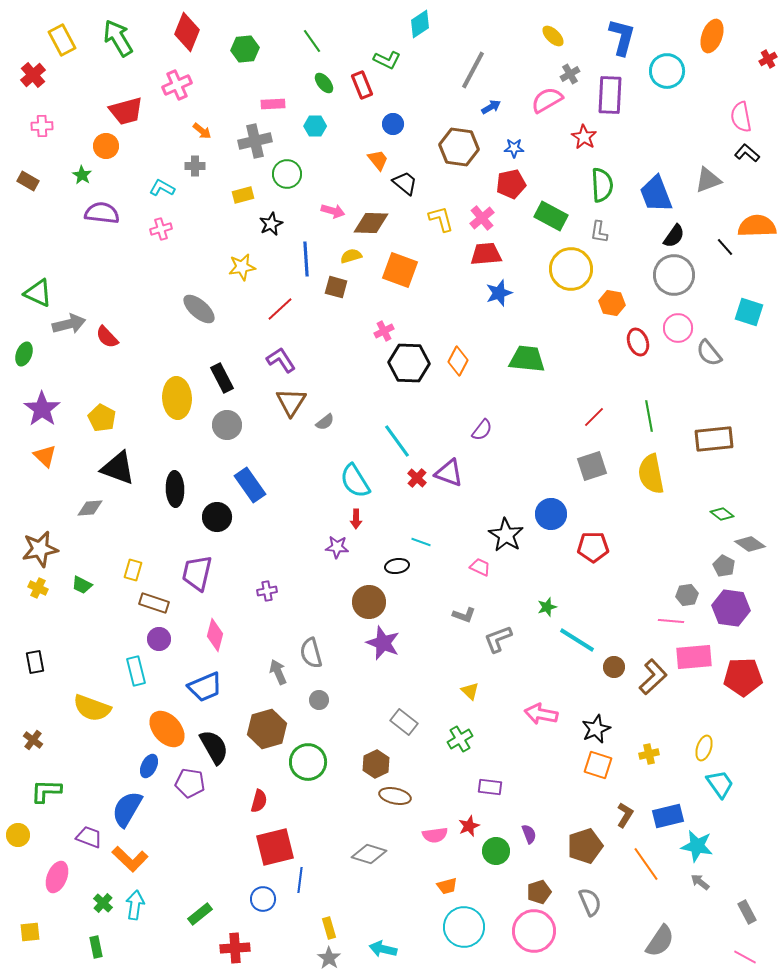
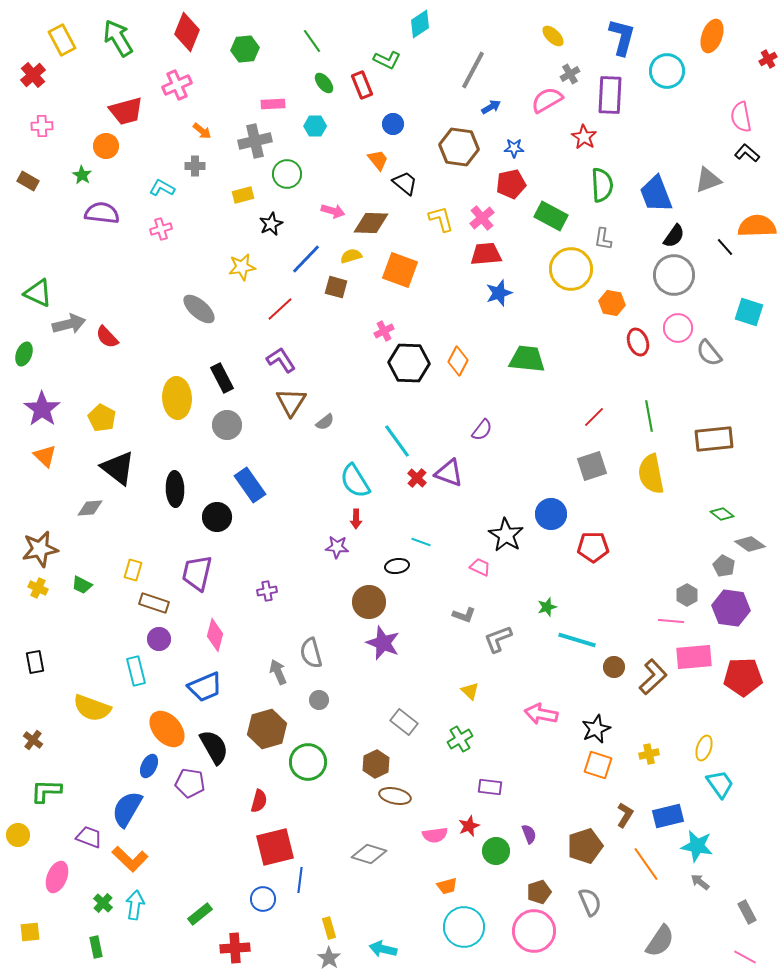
gray L-shape at (599, 232): moved 4 px right, 7 px down
blue line at (306, 259): rotated 48 degrees clockwise
black triangle at (118, 468): rotated 18 degrees clockwise
gray hexagon at (687, 595): rotated 20 degrees counterclockwise
cyan line at (577, 640): rotated 15 degrees counterclockwise
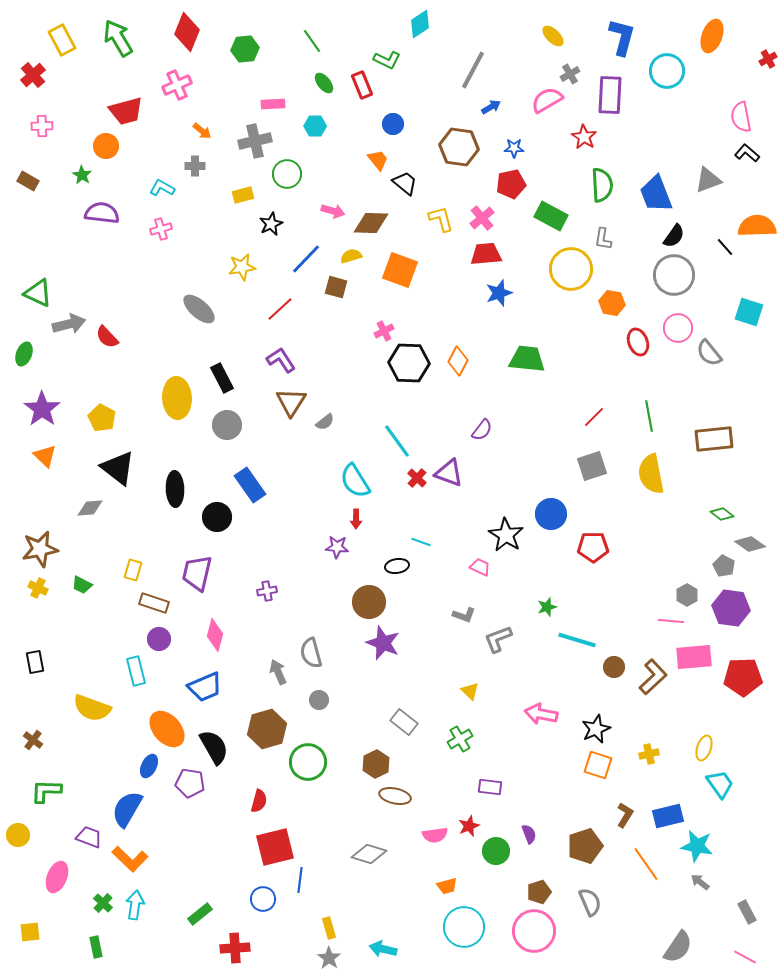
gray semicircle at (660, 941): moved 18 px right, 6 px down
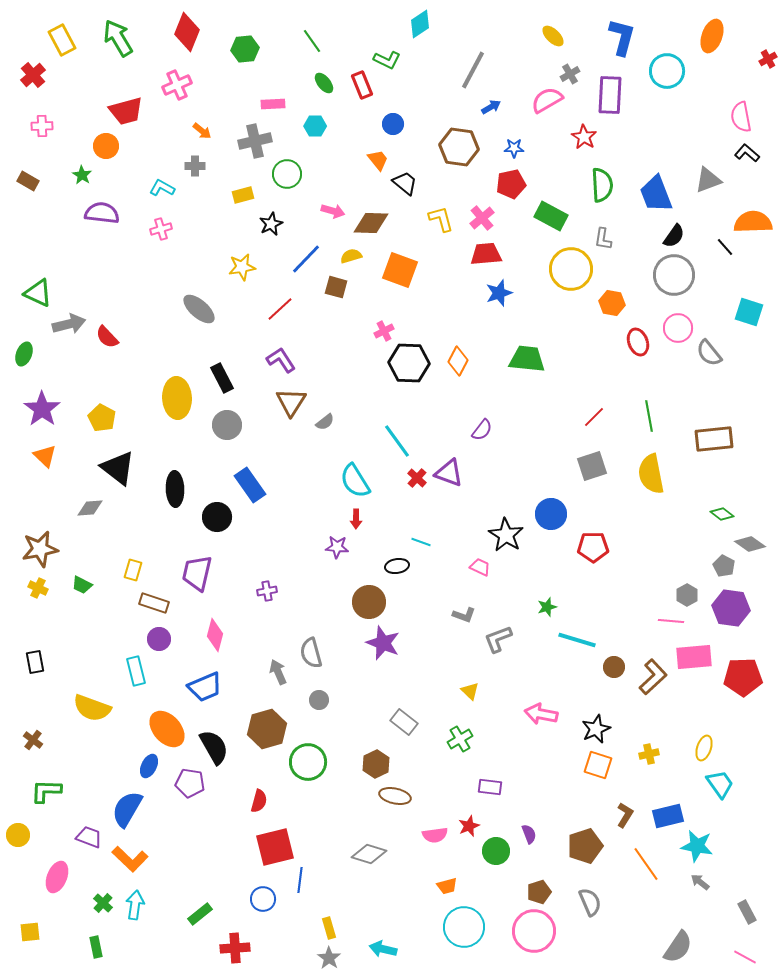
orange semicircle at (757, 226): moved 4 px left, 4 px up
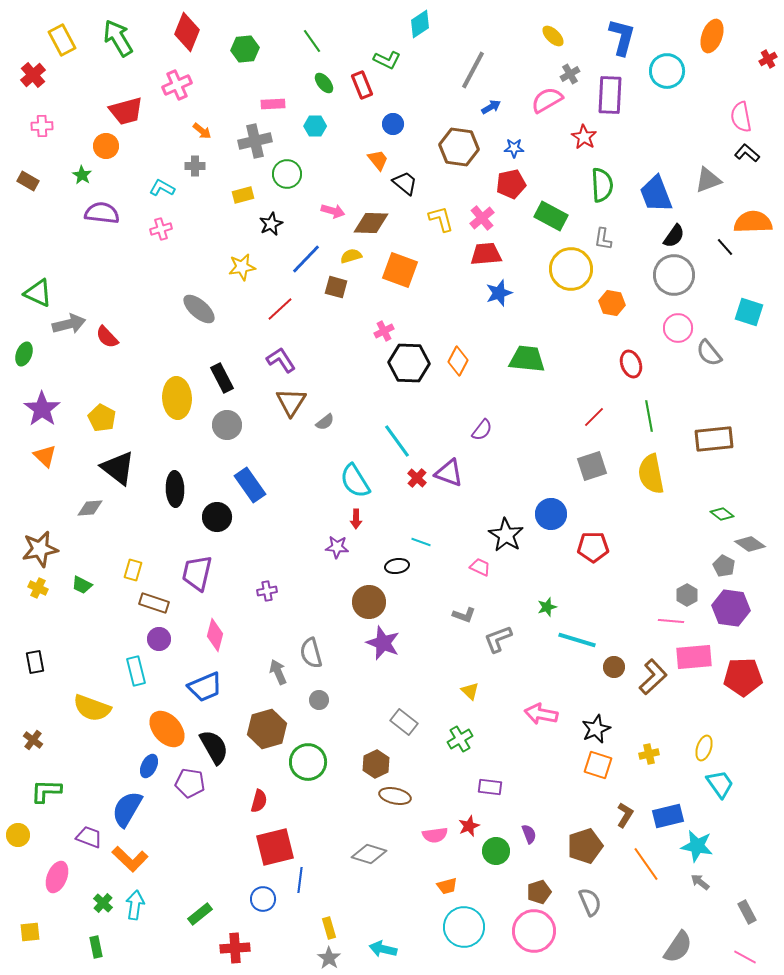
red ellipse at (638, 342): moved 7 px left, 22 px down
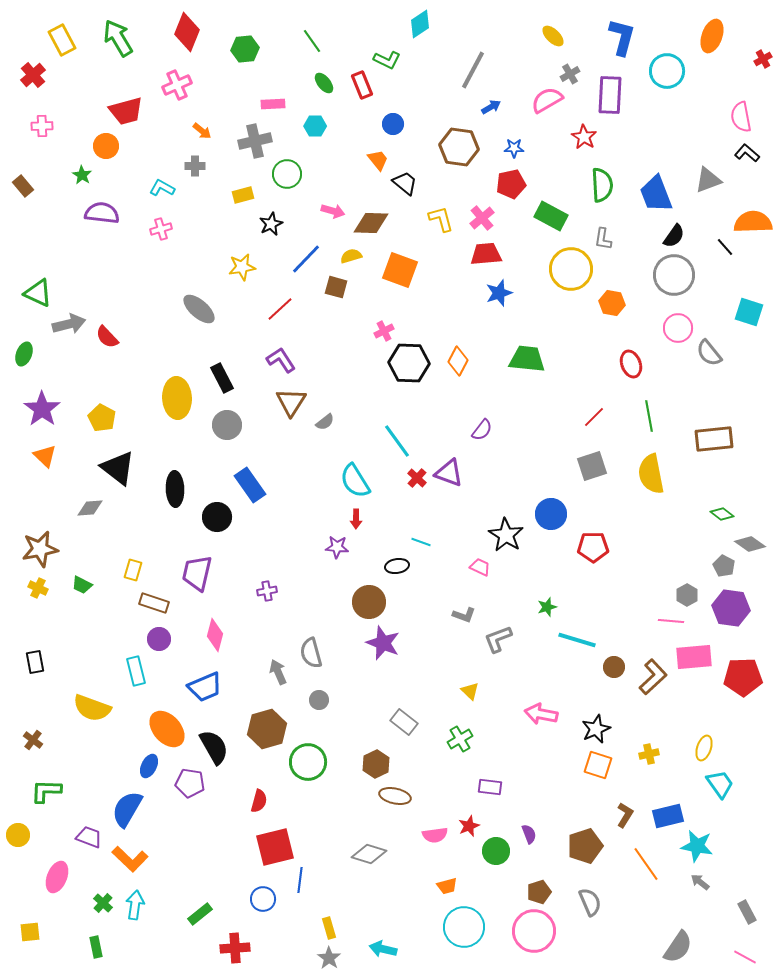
red cross at (768, 59): moved 5 px left
brown rectangle at (28, 181): moved 5 px left, 5 px down; rotated 20 degrees clockwise
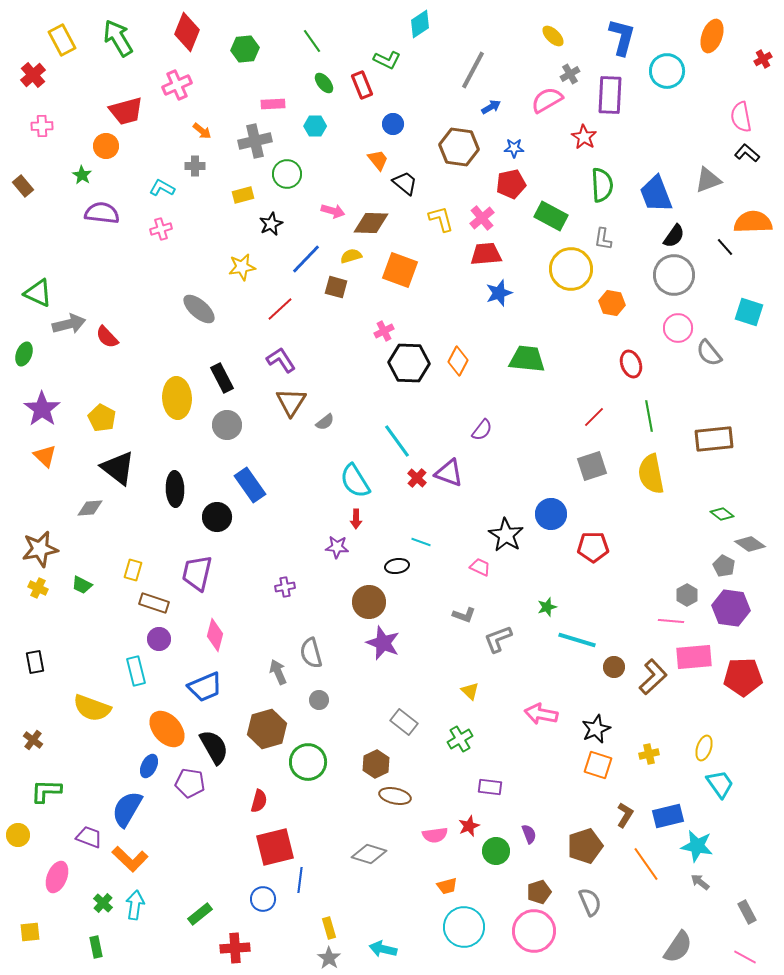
purple cross at (267, 591): moved 18 px right, 4 px up
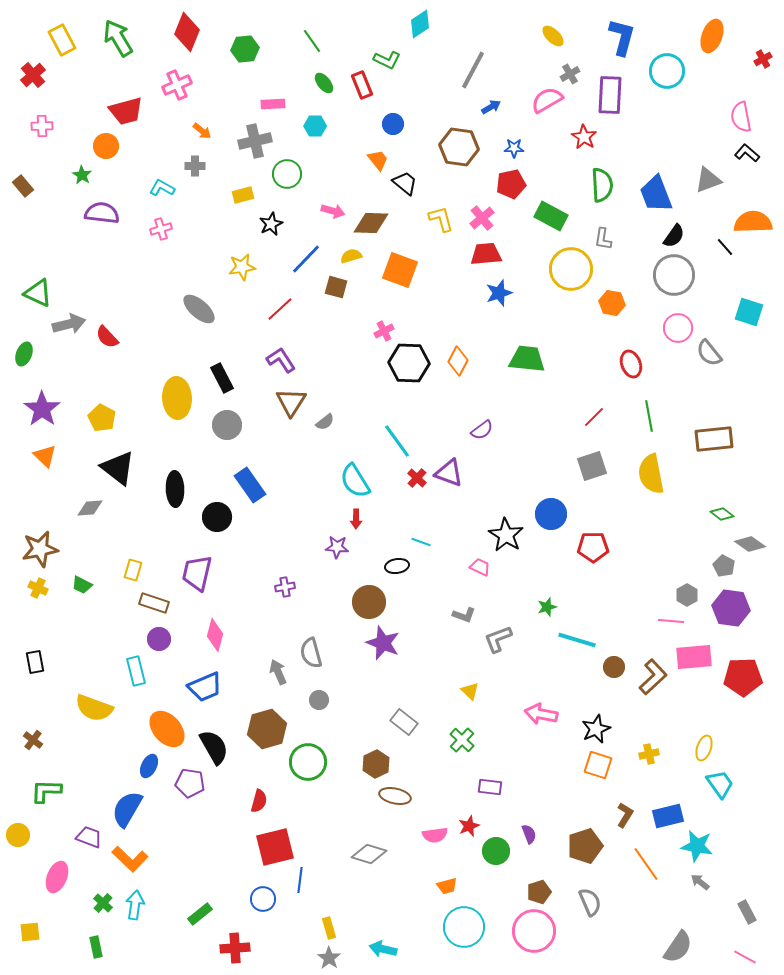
purple semicircle at (482, 430): rotated 15 degrees clockwise
yellow semicircle at (92, 708): moved 2 px right
green cross at (460, 739): moved 2 px right, 1 px down; rotated 15 degrees counterclockwise
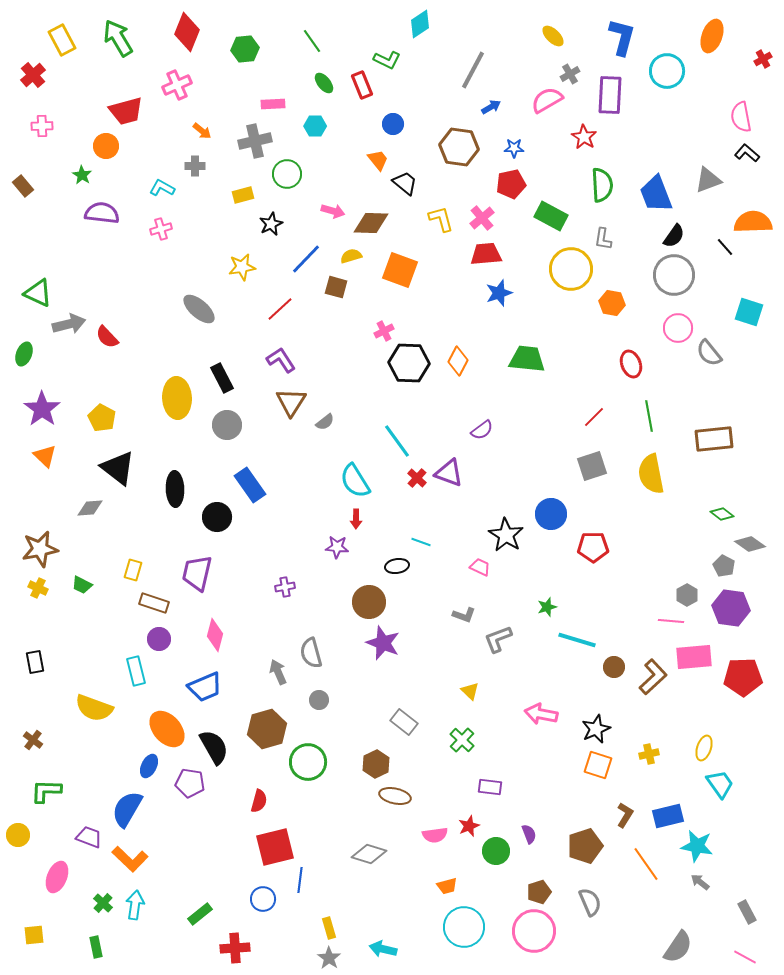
yellow square at (30, 932): moved 4 px right, 3 px down
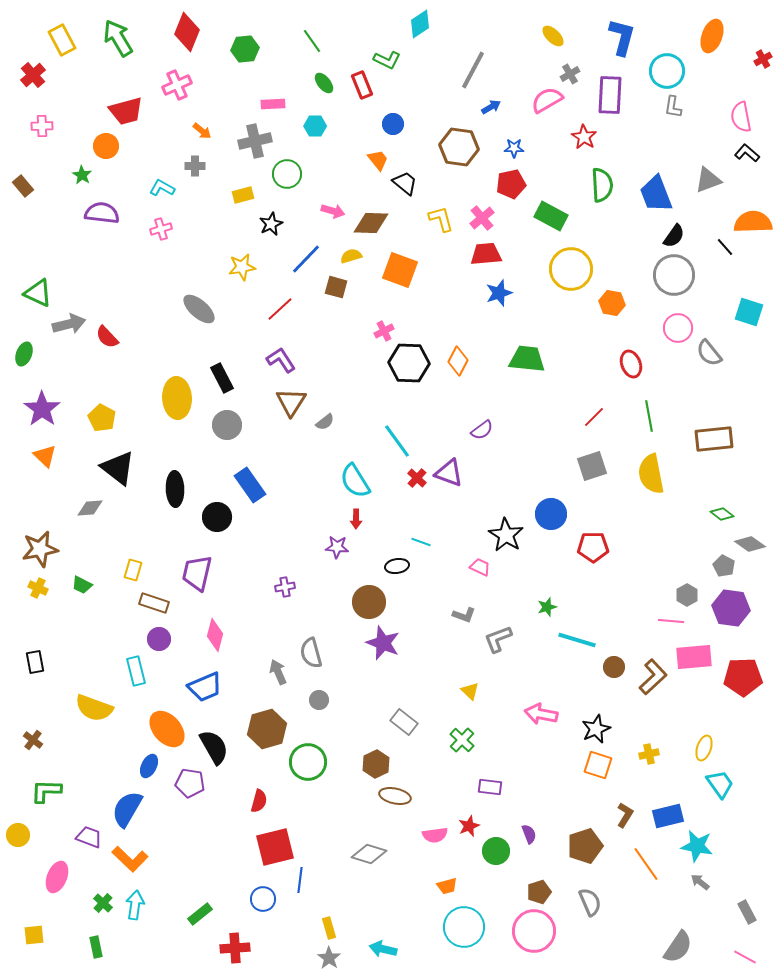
gray L-shape at (603, 239): moved 70 px right, 132 px up
